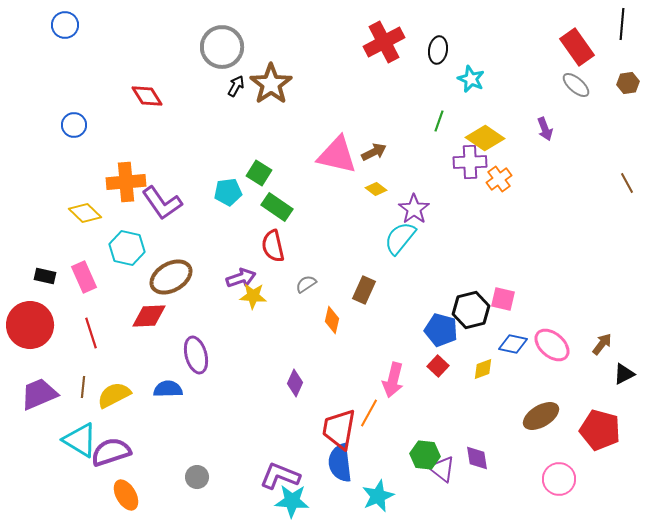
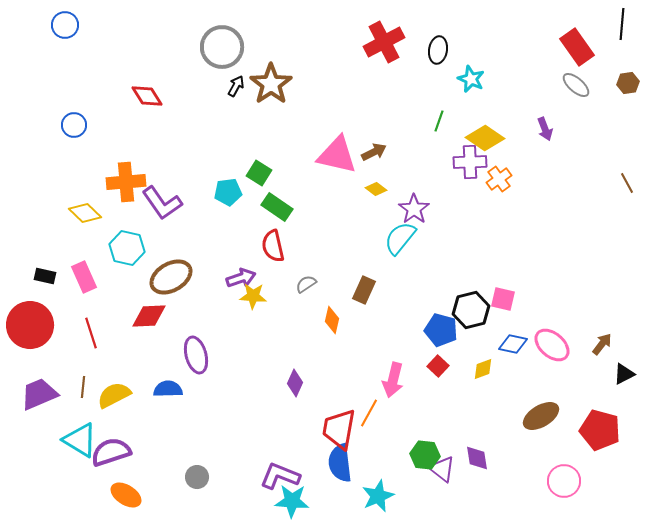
pink circle at (559, 479): moved 5 px right, 2 px down
orange ellipse at (126, 495): rotated 28 degrees counterclockwise
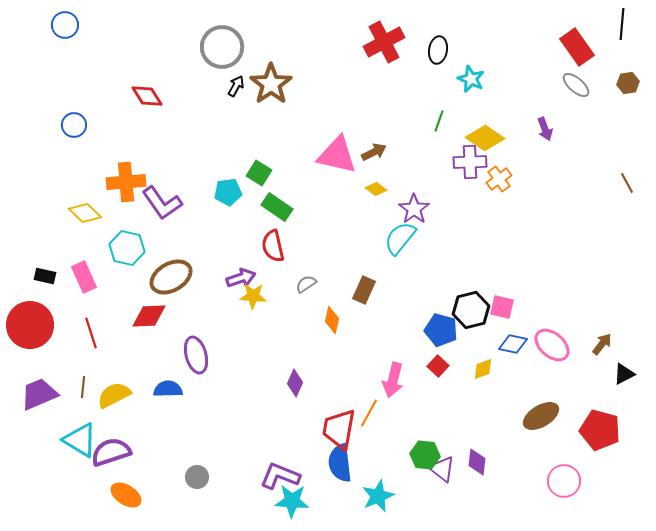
pink square at (503, 299): moved 1 px left, 8 px down
purple diamond at (477, 458): moved 4 px down; rotated 16 degrees clockwise
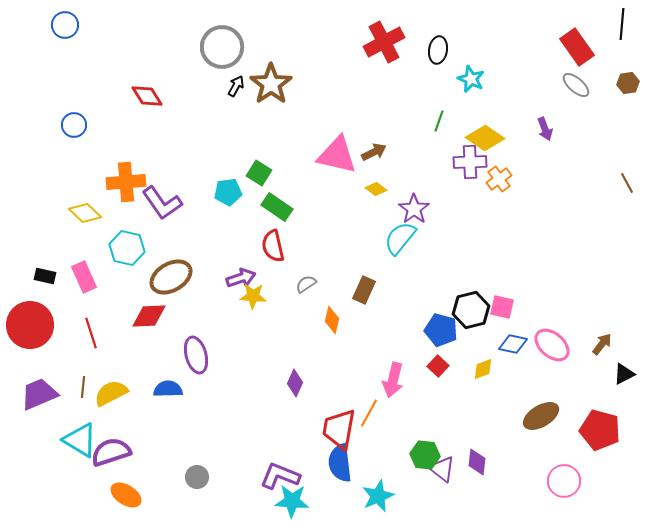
yellow semicircle at (114, 395): moved 3 px left, 2 px up
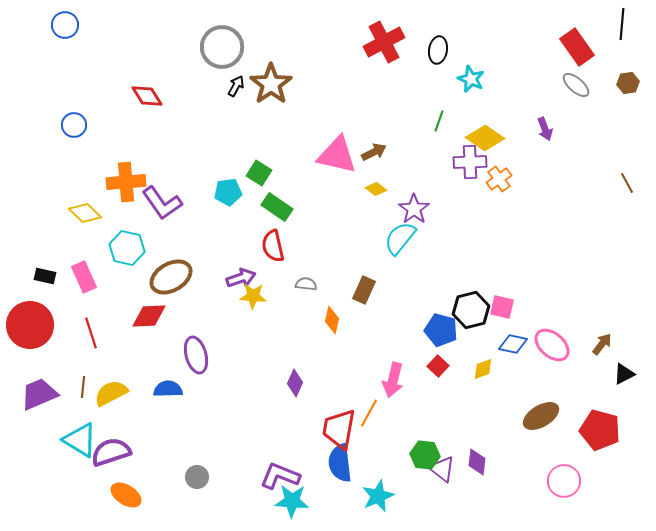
gray semicircle at (306, 284): rotated 40 degrees clockwise
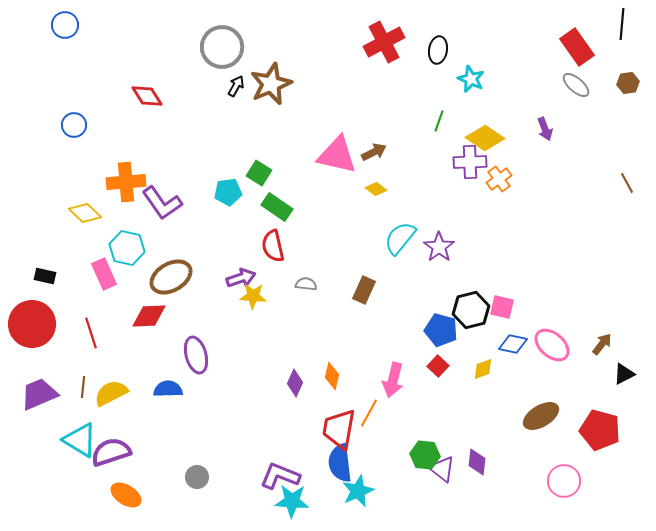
brown star at (271, 84): rotated 12 degrees clockwise
purple star at (414, 209): moved 25 px right, 38 px down
pink rectangle at (84, 277): moved 20 px right, 3 px up
orange diamond at (332, 320): moved 56 px down
red circle at (30, 325): moved 2 px right, 1 px up
cyan star at (378, 496): moved 20 px left, 5 px up
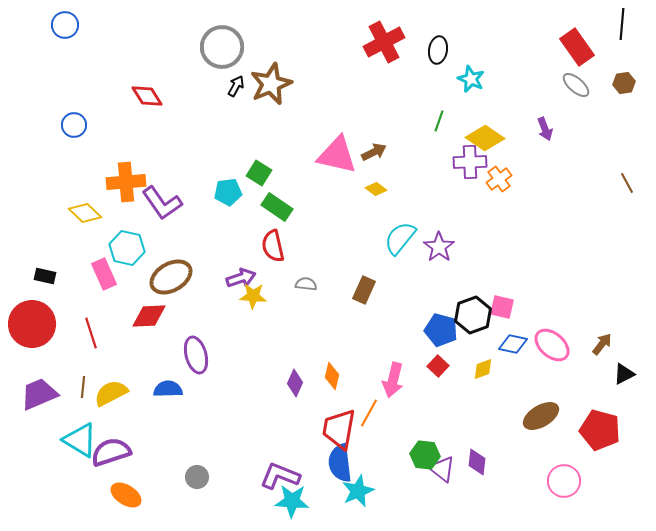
brown hexagon at (628, 83): moved 4 px left
black hexagon at (471, 310): moved 2 px right, 5 px down; rotated 6 degrees counterclockwise
